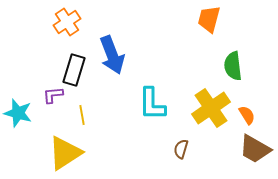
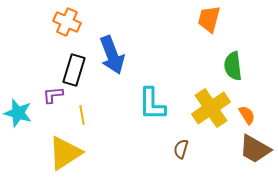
orange cross: rotated 32 degrees counterclockwise
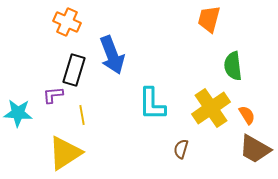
cyan star: rotated 12 degrees counterclockwise
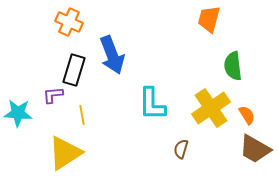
orange cross: moved 2 px right
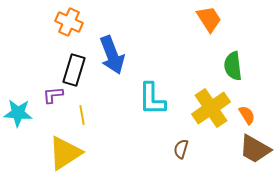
orange trapezoid: rotated 132 degrees clockwise
cyan L-shape: moved 5 px up
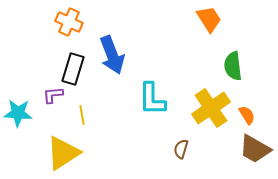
black rectangle: moved 1 px left, 1 px up
yellow triangle: moved 2 px left
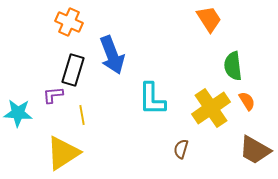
black rectangle: moved 1 px down
orange semicircle: moved 14 px up
brown trapezoid: moved 1 px down
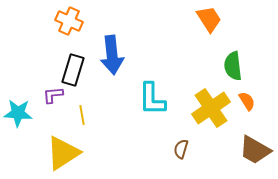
orange cross: moved 1 px up
blue arrow: rotated 15 degrees clockwise
